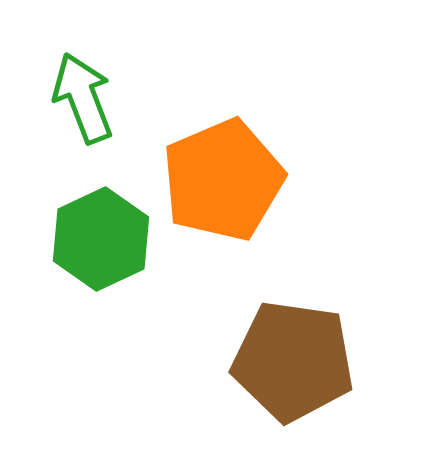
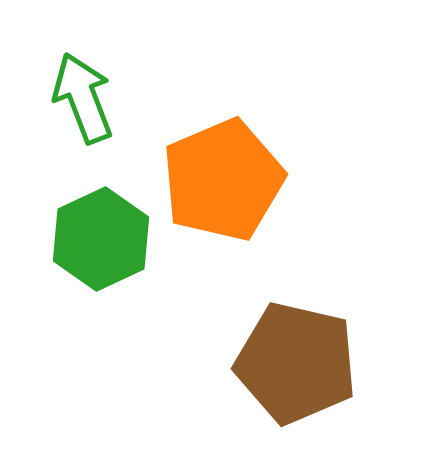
brown pentagon: moved 3 px right, 2 px down; rotated 5 degrees clockwise
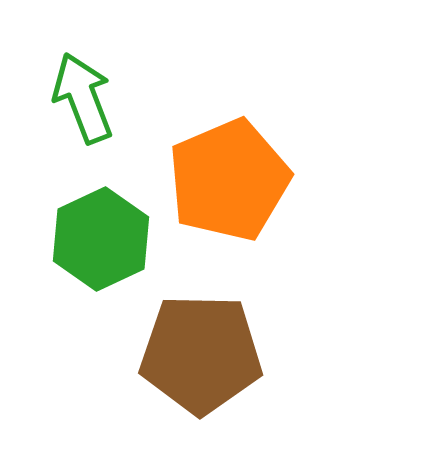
orange pentagon: moved 6 px right
brown pentagon: moved 95 px left, 9 px up; rotated 12 degrees counterclockwise
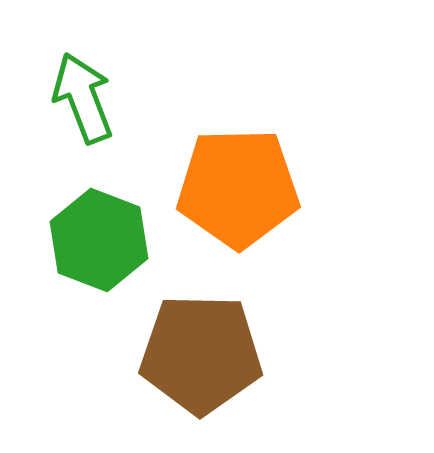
orange pentagon: moved 9 px right, 8 px down; rotated 22 degrees clockwise
green hexagon: moved 2 px left, 1 px down; rotated 14 degrees counterclockwise
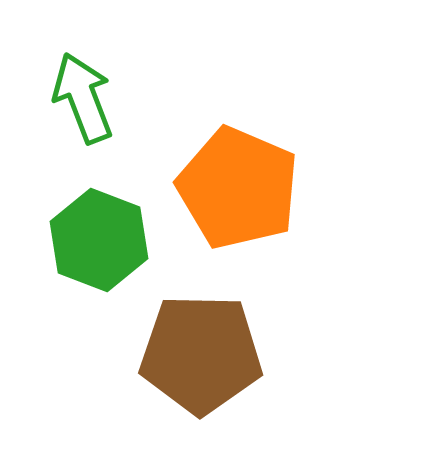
orange pentagon: rotated 24 degrees clockwise
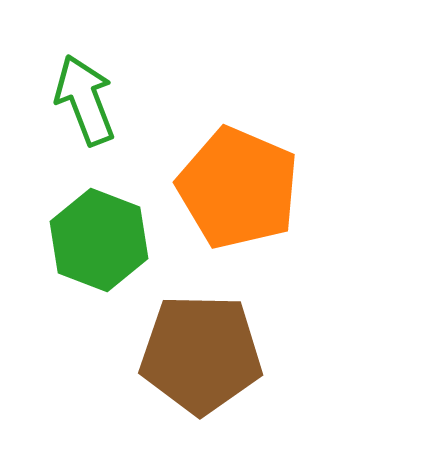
green arrow: moved 2 px right, 2 px down
